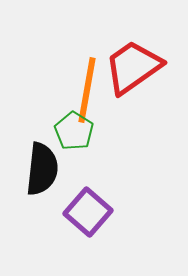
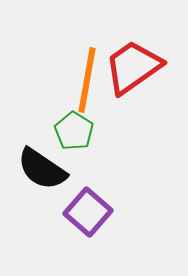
orange line: moved 10 px up
black semicircle: rotated 118 degrees clockwise
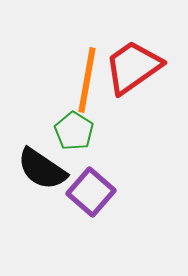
purple square: moved 3 px right, 20 px up
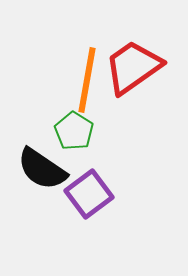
purple square: moved 2 px left, 2 px down; rotated 12 degrees clockwise
